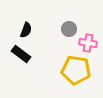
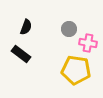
black semicircle: moved 3 px up
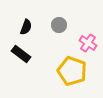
gray circle: moved 10 px left, 4 px up
pink cross: rotated 24 degrees clockwise
yellow pentagon: moved 4 px left, 1 px down; rotated 12 degrees clockwise
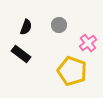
pink cross: rotated 18 degrees clockwise
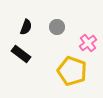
gray circle: moved 2 px left, 2 px down
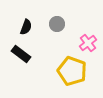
gray circle: moved 3 px up
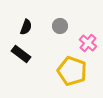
gray circle: moved 3 px right, 2 px down
pink cross: rotated 12 degrees counterclockwise
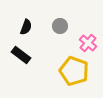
black rectangle: moved 1 px down
yellow pentagon: moved 2 px right
